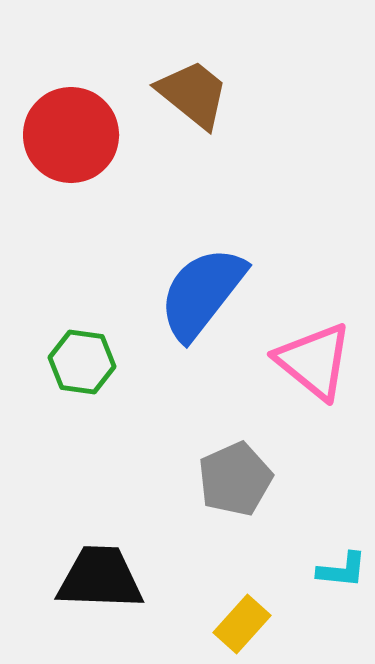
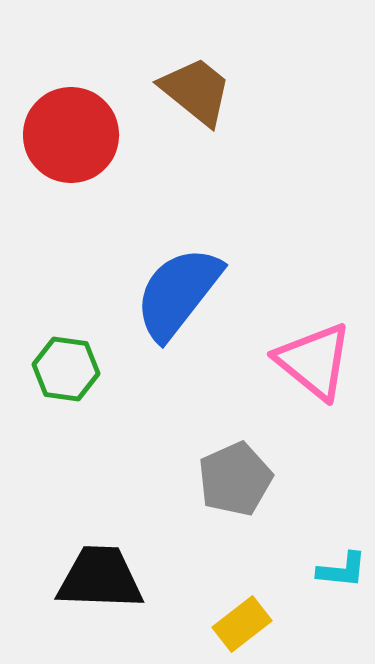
brown trapezoid: moved 3 px right, 3 px up
blue semicircle: moved 24 px left
green hexagon: moved 16 px left, 7 px down
yellow rectangle: rotated 10 degrees clockwise
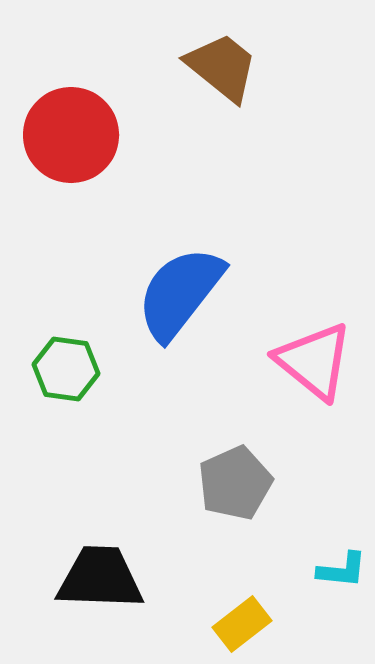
brown trapezoid: moved 26 px right, 24 px up
blue semicircle: moved 2 px right
gray pentagon: moved 4 px down
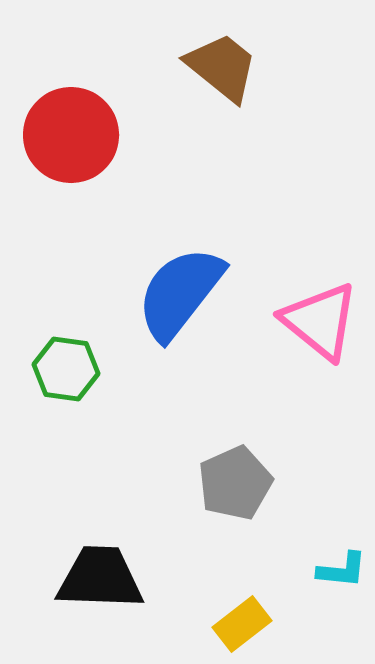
pink triangle: moved 6 px right, 40 px up
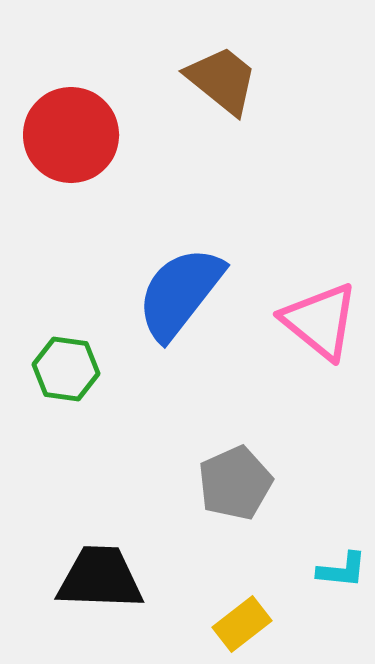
brown trapezoid: moved 13 px down
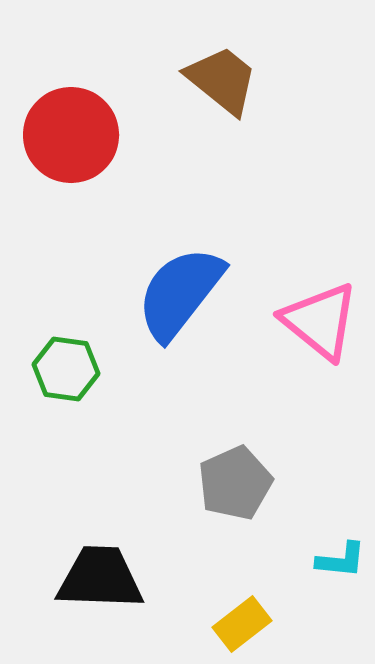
cyan L-shape: moved 1 px left, 10 px up
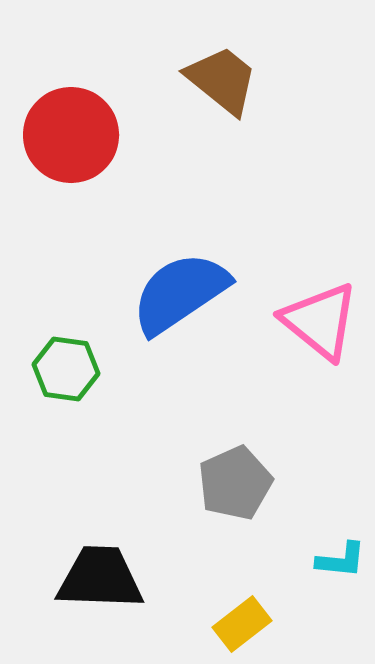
blue semicircle: rotated 18 degrees clockwise
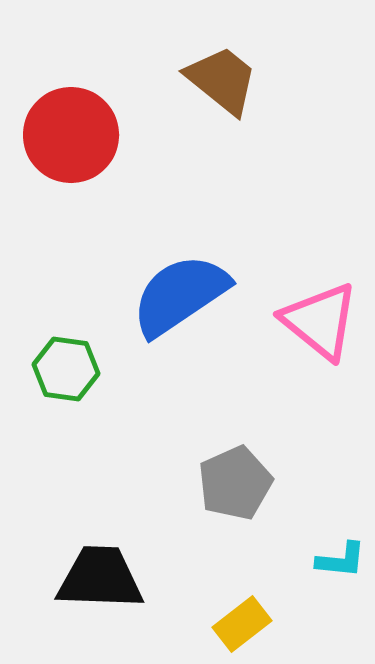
blue semicircle: moved 2 px down
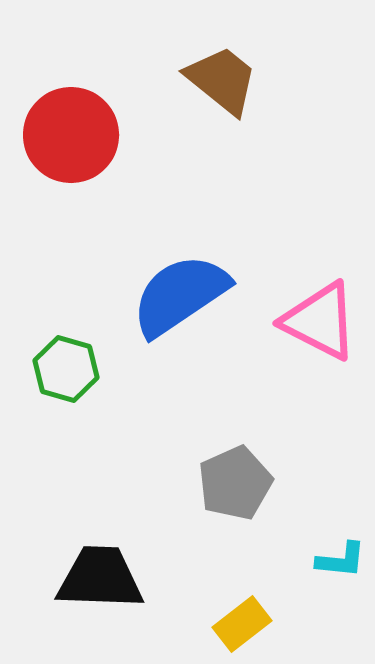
pink triangle: rotated 12 degrees counterclockwise
green hexagon: rotated 8 degrees clockwise
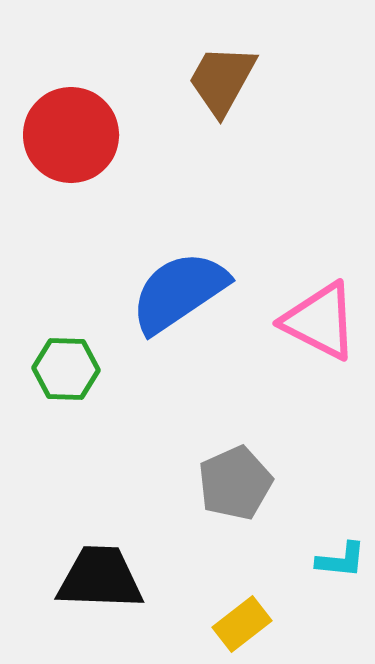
brown trapezoid: rotated 100 degrees counterclockwise
blue semicircle: moved 1 px left, 3 px up
green hexagon: rotated 14 degrees counterclockwise
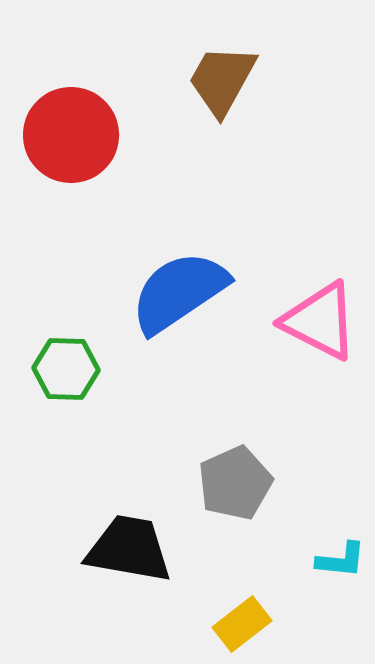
black trapezoid: moved 29 px right, 29 px up; rotated 8 degrees clockwise
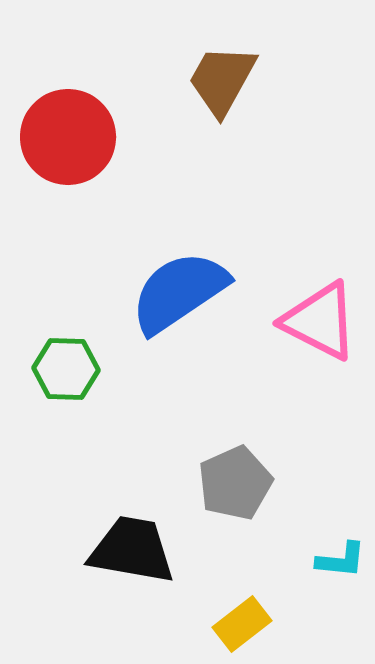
red circle: moved 3 px left, 2 px down
black trapezoid: moved 3 px right, 1 px down
